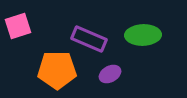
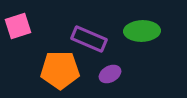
green ellipse: moved 1 px left, 4 px up
orange pentagon: moved 3 px right
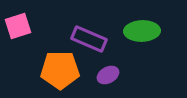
purple ellipse: moved 2 px left, 1 px down
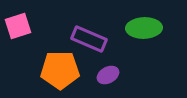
green ellipse: moved 2 px right, 3 px up
